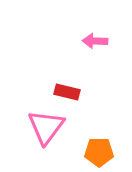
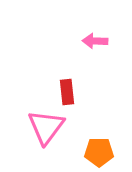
red rectangle: rotated 70 degrees clockwise
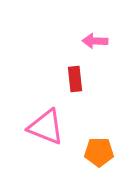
red rectangle: moved 8 px right, 13 px up
pink triangle: rotated 45 degrees counterclockwise
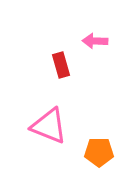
red rectangle: moved 14 px left, 14 px up; rotated 10 degrees counterclockwise
pink triangle: moved 3 px right, 1 px up
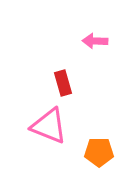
red rectangle: moved 2 px right, 18 px down
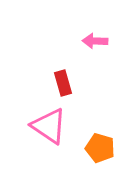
pink triangle: rotated 12 degrees clockwise
orange pentagon: moved 1 px right, 4 px up; rotated 16 degrees clockwise
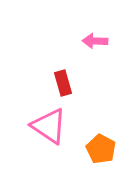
orange pentagon: moved 1 px right, 1 px down; rotated 12 degrees clockwise
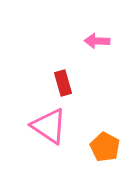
pink arrow: moved 2 px right
orange pentagon: moved 4 px right, 2 px up
